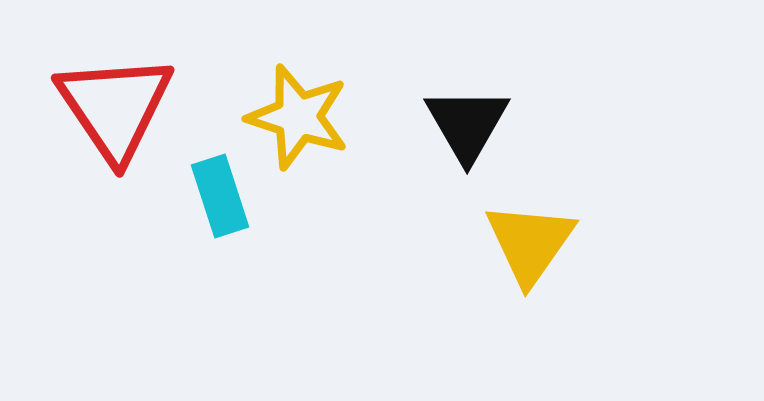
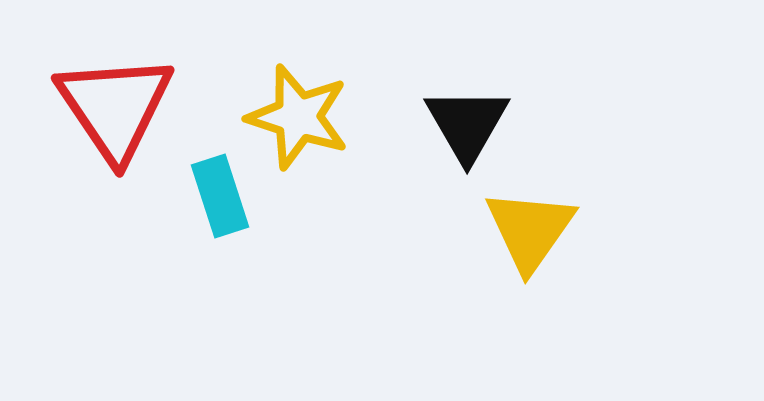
yellow triangle: moved 13 px up
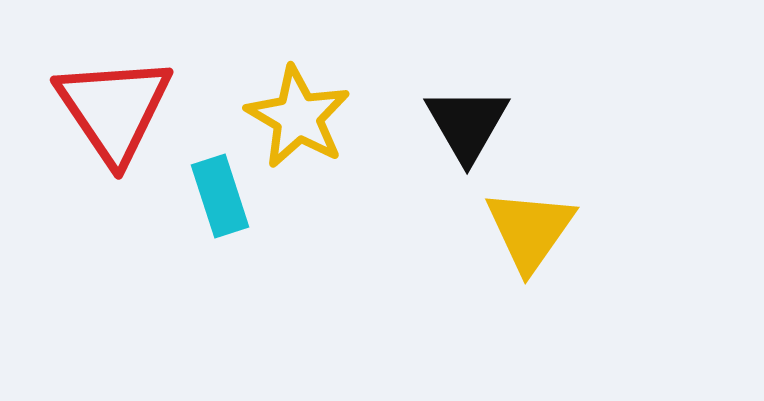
red triangle: moved 1 px left, 2 px down
yellow star: rotated 12 degrees clockwise
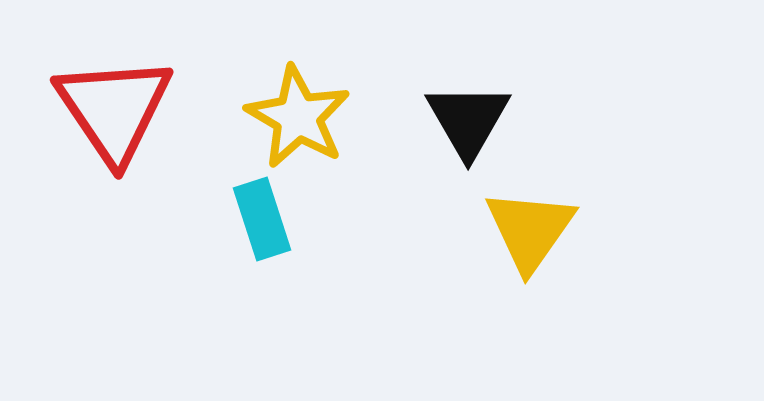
black triangle: moved 1 px right, 4 px up
cyan rectangle: moved 42 px right, 23 px down
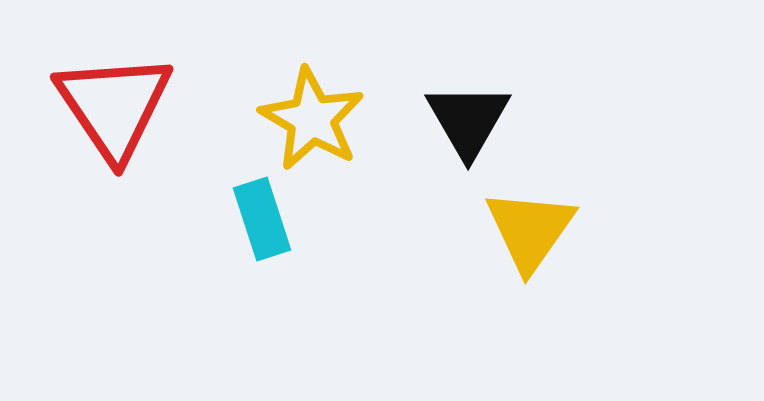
red triangle: moved 3 px up
yellow star: moved 14 px right, 2 px down
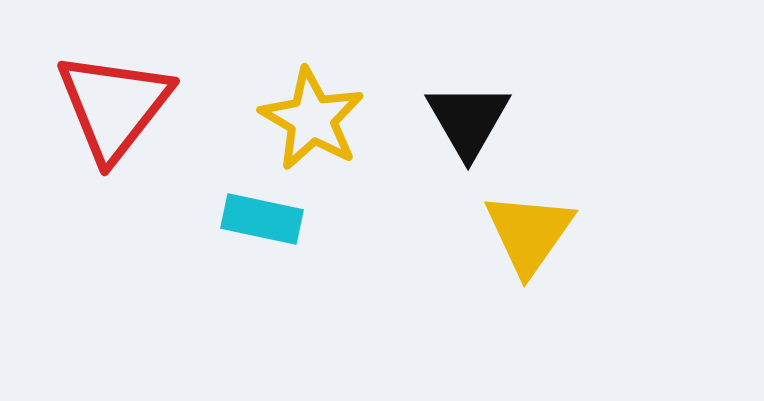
red triangle: rotated 12 degrees clockwise
cyan rectangle: rotated 60 degrees counterclockwise
yellow triangle: moved 1 px left, 3 px down
